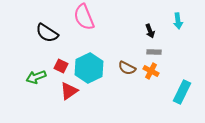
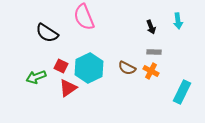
black arrow: moved 1 px right, 4 px up
red triangle: moved 1 px left, 3 px up
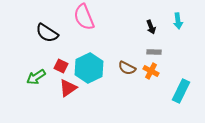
green arrow: rotated 12 degrees counterclockwise
cyan rectangle: moved 1 px left, 1 px up
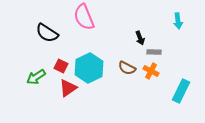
black arrow: moved 11 px left, 11 px down
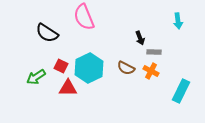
brown semicircle: moved 1 px left
red triangle: rotated 36 degrees clockwise
